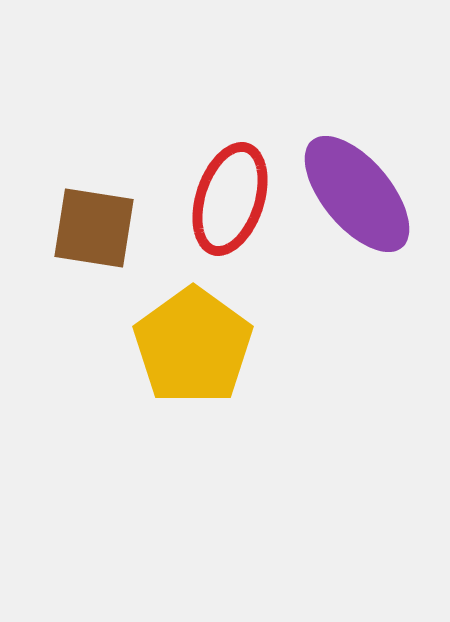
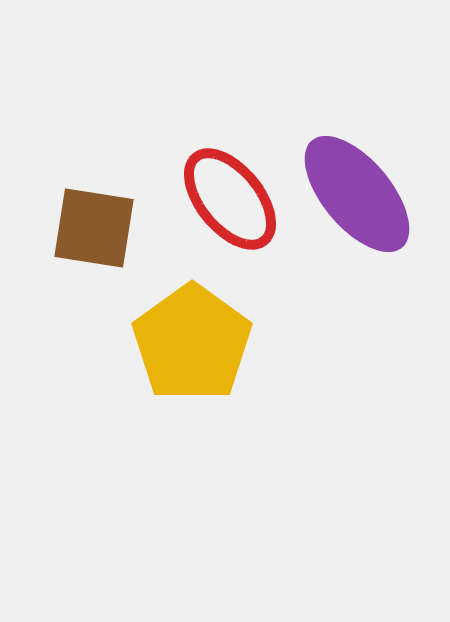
red ellipse: rotated 57 degrees counterclockwise
yellow pentagon: moved 1 px left, 3 px up
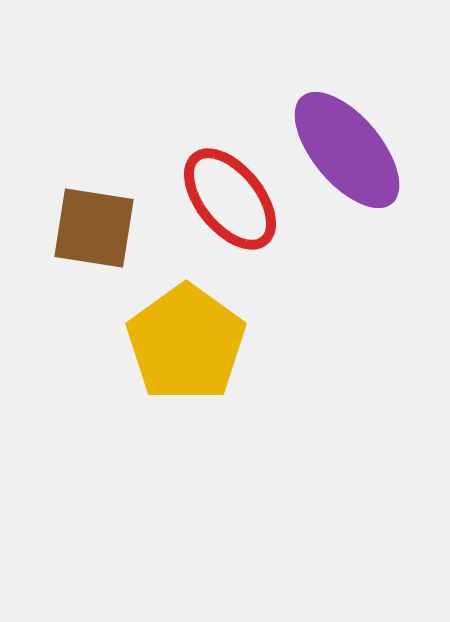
purple ellipse: moved 10 px left, 44 px up
yellow pentagon: moved 6 px left
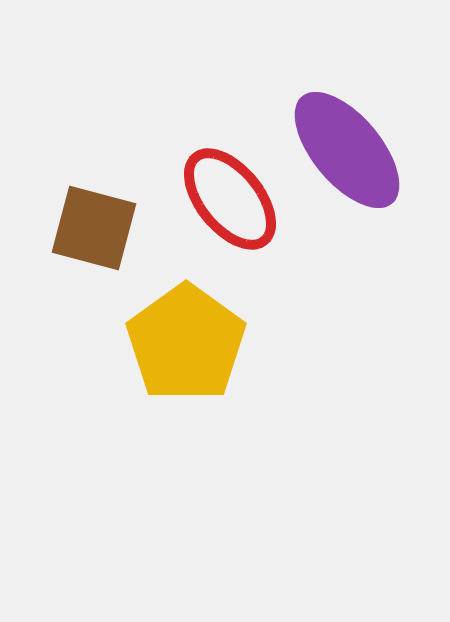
brown square: rotated 6 degrees clockwise
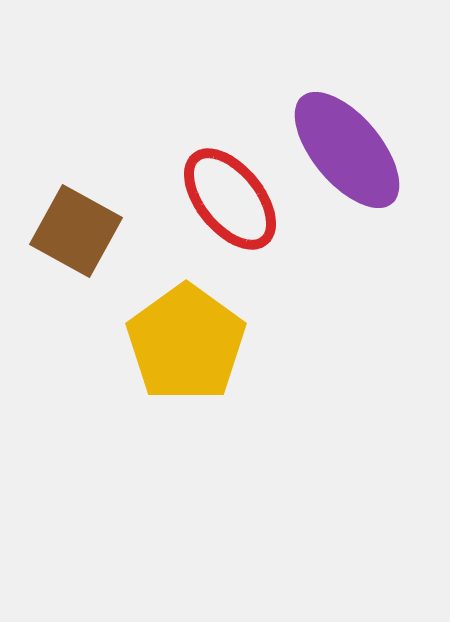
brown square: moved 18 px left, 3 px down; rotated 14 degrees clockwise
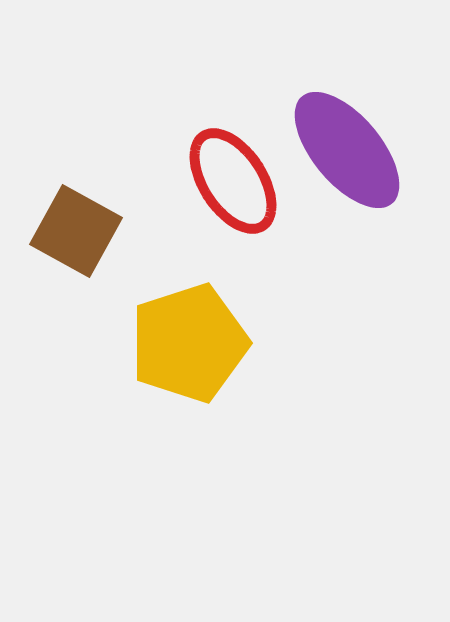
red ellipse: moved 3 px right, 18 px up; rotated 6 degrees clockwise
yellow pentagon: moved 3 px right; rotated 18 degrees clockwise
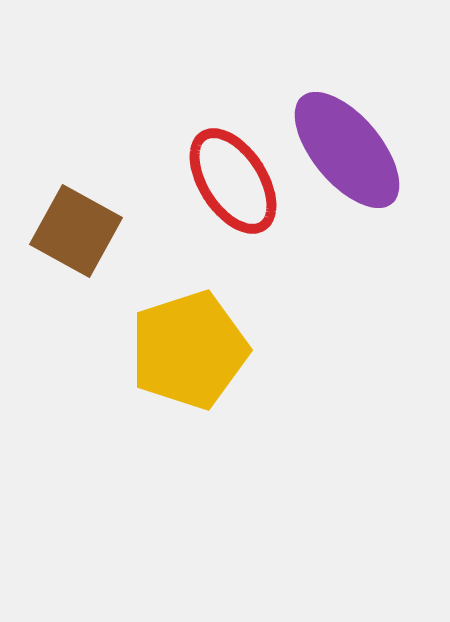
yellow pentagon: moved 7 px down
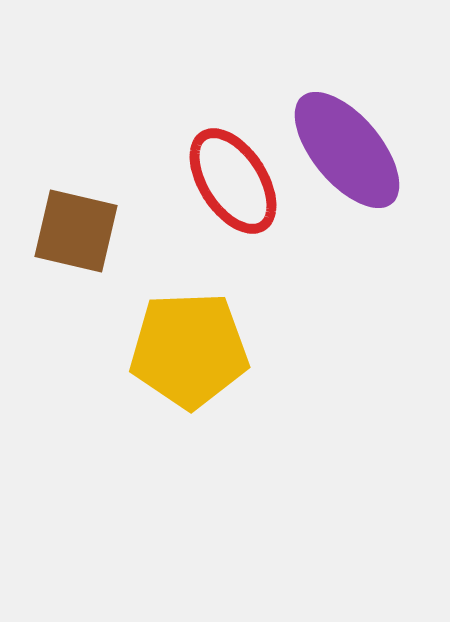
brown square: rotated 16 degrees counterclockwise
yellow pentagon: rotated 16 degrees clockwise
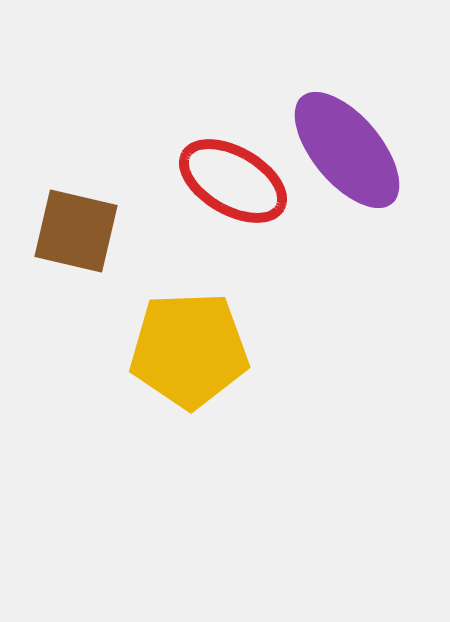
red ellipse: rotated 27 degrees counterclockwise
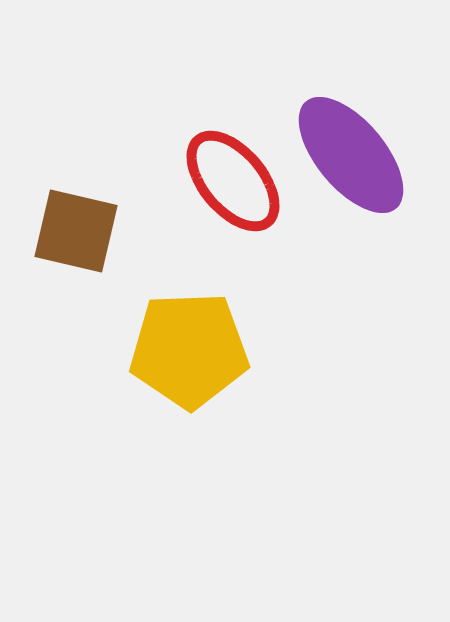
purple ellipse: moved 4 px right, 5 px down
red ellipse: rotated 20 degrees clockwise
